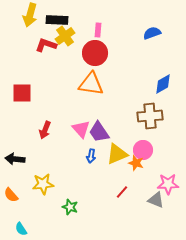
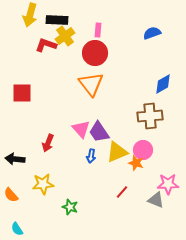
orange triangle: rotated 44 degrees clockwise
red arrow: moved 3 px right, 13 px down
yellow triangle: moved 2 px up
cyan semicircle: moved 4 px left
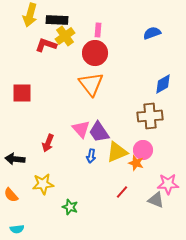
cyan semicircle: rotated 64 degrees counterclockwise
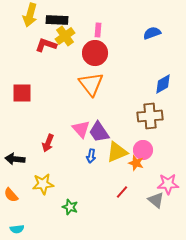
gray triangle: rotated 18 degrees clockwise
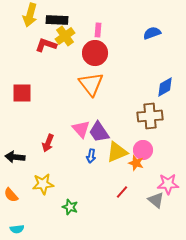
blue diamond: moved 2 px right, 3 px down
black arrow: moved 2 px up
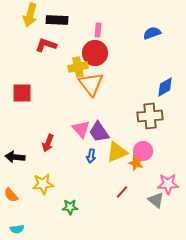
yellow cross: moved 13 px right, 31 px down; rotated 24 degrees clockwise
pink circle: moved 1 px down
green star: rotated 21 degrees counterclockwise
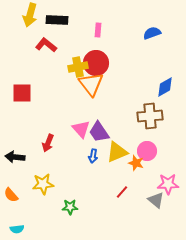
red L-shape: rotated 20 degrees clockwise
red circle: moved 1 px right, 10 px down
pink circle: moved 4 px right
blue arrow: moved 2 px right
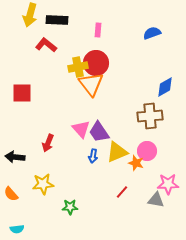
orange semicircle: moved 1 px up
gray triangle: rotated 30 degrees counterclockwise
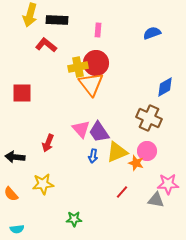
brown cross: moved 1 px left, 2 px down; rotated 30 degrees clockwise
green star: moved 4 px right, 12 px down
